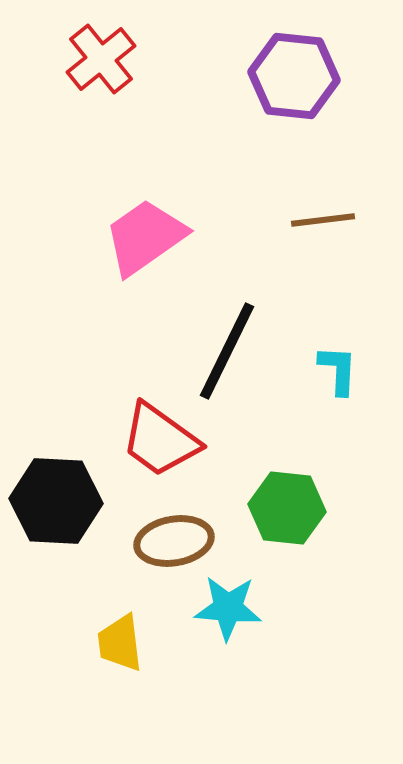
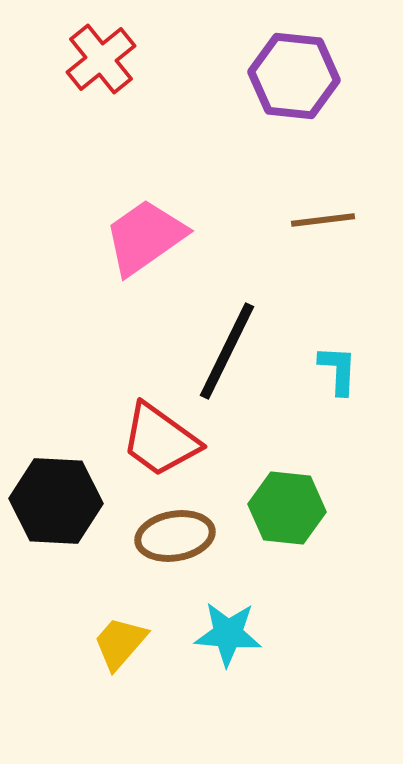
brown ellipse: moved 1 px right, 5 px up
cyan star: moved 26 px down
yellow trapezoid: rotated 48 degrees clockwise
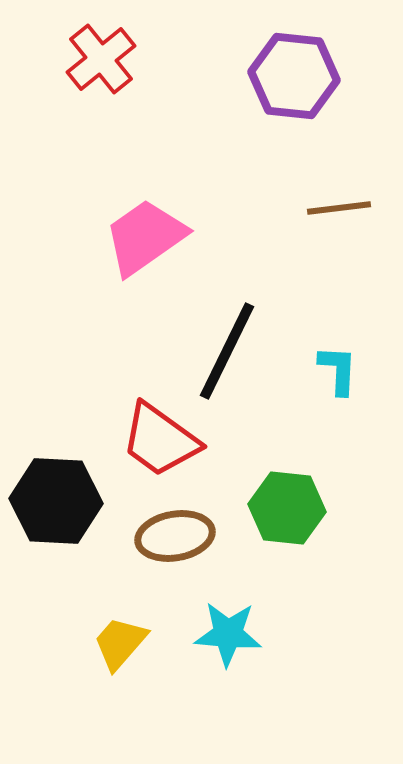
brown line: moved 16 px right, 12 px up
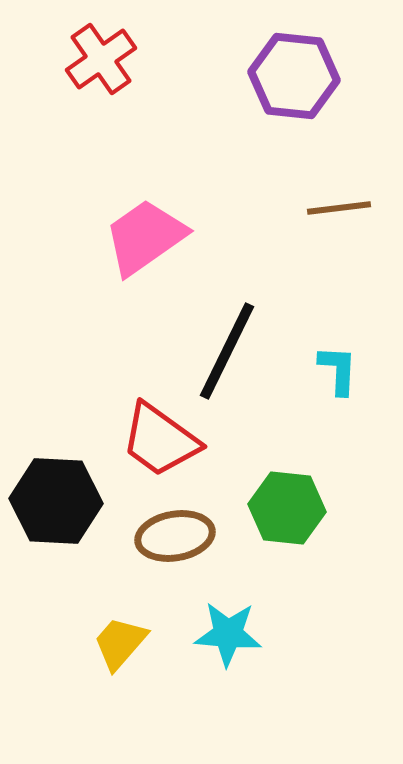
red cross: rotated 4 degrees clockwise
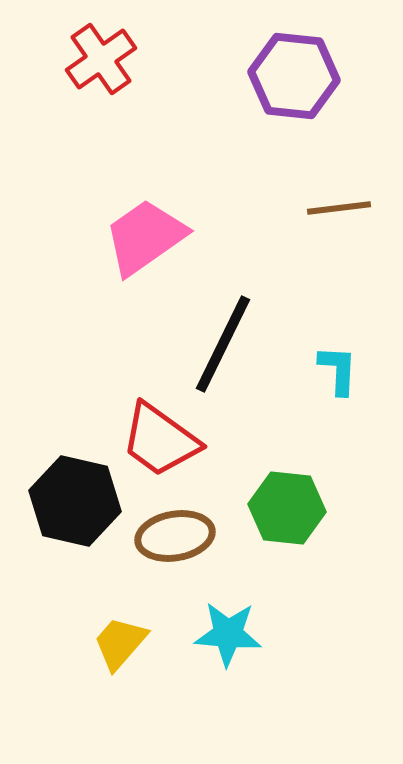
black line: moved 4 px left, 7 px up
black hexagon: moved 19 px right; rotated 10 degrees clockwise
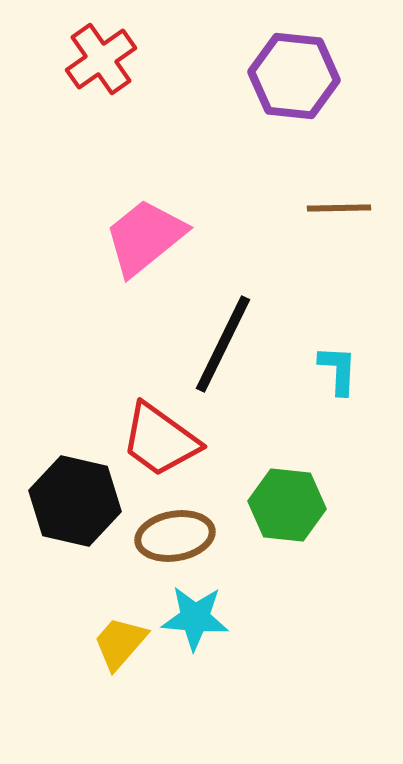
brown line: rotated 6 degrees clockwise
pink trapezoid: rotated 4 degrees counterclockwise
green hexagon: moved 3 px up
cyan star: moved 33 px left, 16 px up
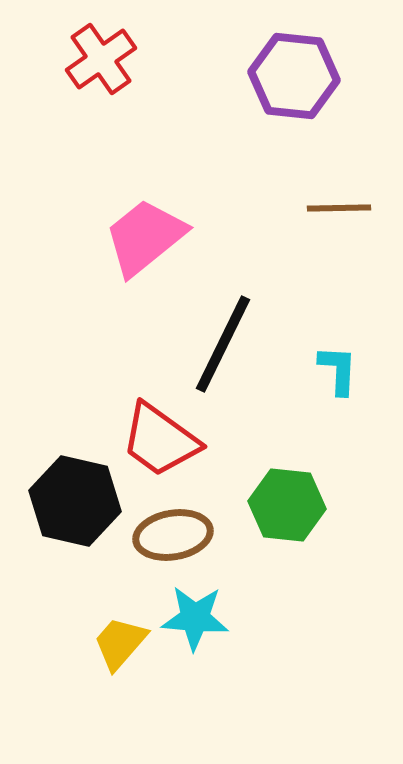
brown ellipse: moved 2 px left, 1 px up
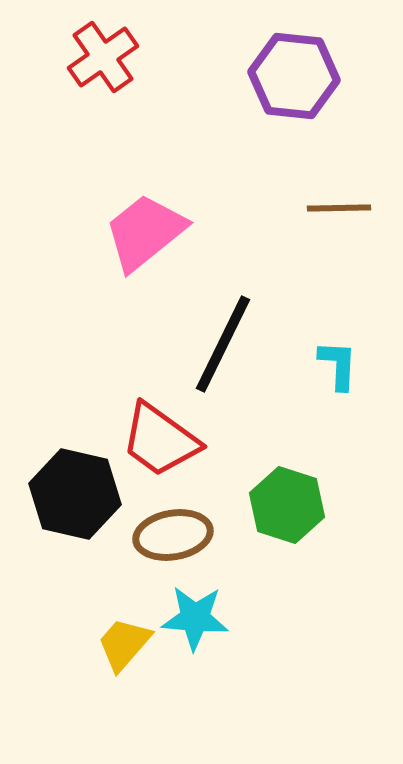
red cross: moved 2 px right, 2 px up
pink trapezoid: moved 5 px up
cyan L-shape: moved 5 px up
black hexagon: moved 7 px up
green hexagon: rotated 12 degrees clockwise
yellow trapezoid: moved 4 px right, 1 px down
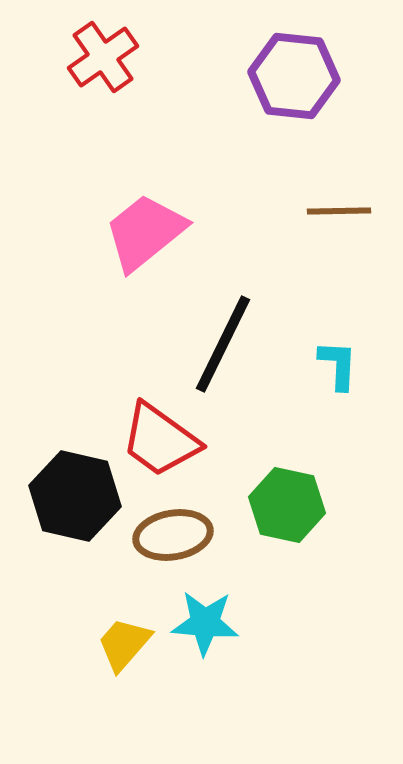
brown line: moved 3 px down
black hexagon: moved 2 px down
green hexagon: rotated 6 degrees counterclockwise
cyan star: moved 10 px right, 5 px down
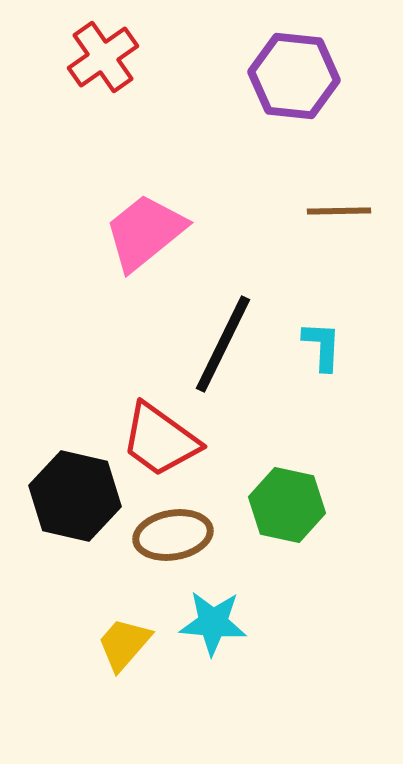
cyan L-shape: moved 16 px left, 19 px up
cyan star: moved 8 px right
